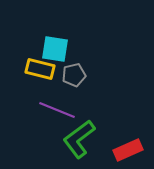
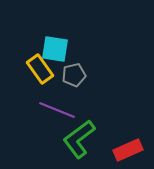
yellow rectangle: rotated 40 degrees clockwise
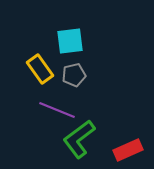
cyan square: moved 15 px right, 8 px up; rotated 16 degrees counterclockwise
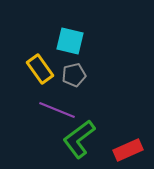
cyan square: rotated 20 degrees clockwise
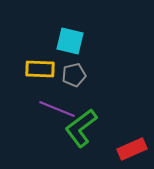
yellow rectangle: rotated 52 degrees counterclockwise
purple line: moved 1 px up
green L-shape: moved 2 px right, 11 px up
red rectangle: moved 4 px right, 1 px up
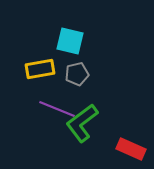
yellow rectangle: rotated 12 degrees counterclockwise
gray pentagon: moved 3 px right, 1 px up
green L-shape: moved 1 px right, 5 px up
red rectangle: moved 1 px left; rotated 48 degrees clockwise
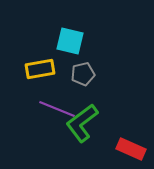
gray pentagon: moved 6 px right
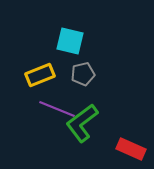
yellow rectangle: moved 6 px down; rotated 12 degrees counterclockwise
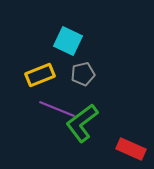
cyan square: moved 2 px left; rotated 12 degrees clockwise
